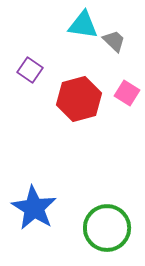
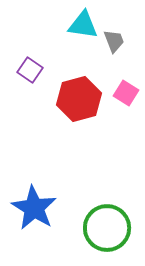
gray trapezoid: rotated 25 degrees clockwise
pink square: moved 1 px left
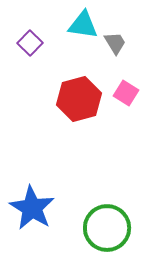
gray trapezoid: moved 1 px right, 2 px down; rotated 10 degrees counterclockwise
purple square: moved 27 px up; rotated 10 degrees clockwise
blue star: moved 2 px left
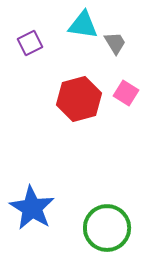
purple square: rotated 20 degrees clockwise
